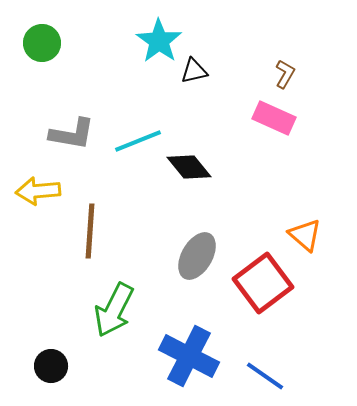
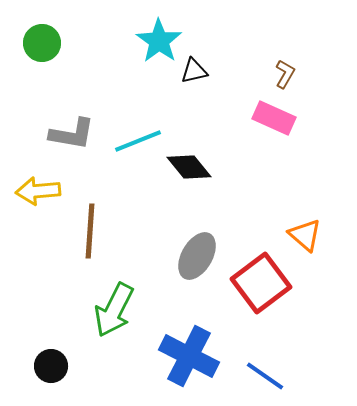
red square: moved 2 px left
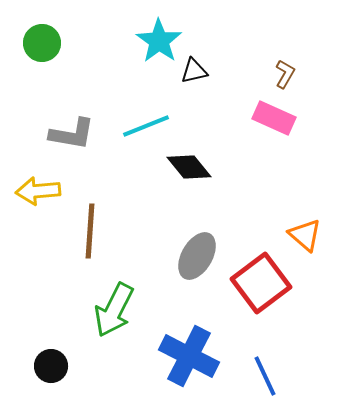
cyan line: moved 8 px right, 15 px up
blue line: rotated 30 degrees clockwise
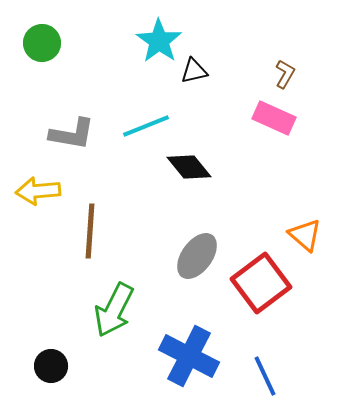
gray ellipse: rotated 6 degrees clockwise
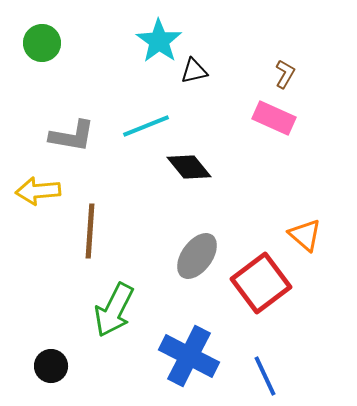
gray L-shape: moved 2 px down
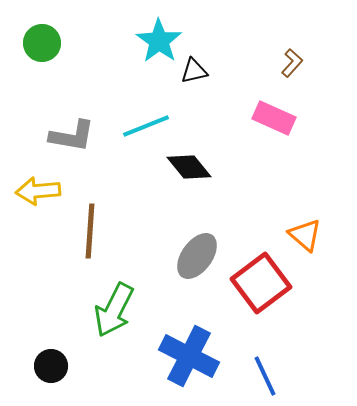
brown L-shape: moved 7 px right, 11 px up; rotated 12 degrees clockwise
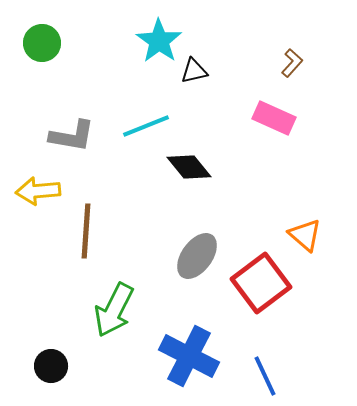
brown line: moved 4 px left
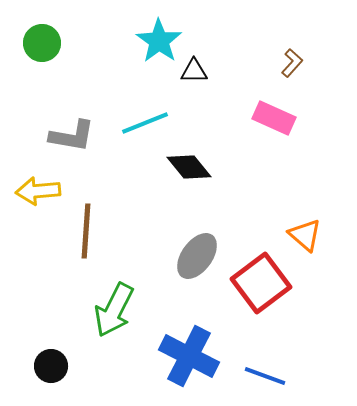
black triangle: rotated 12 degrees clockwise
cyan line: moved 1 px left, 3 px up
blue line: rotated 45 degrees counterclockwise
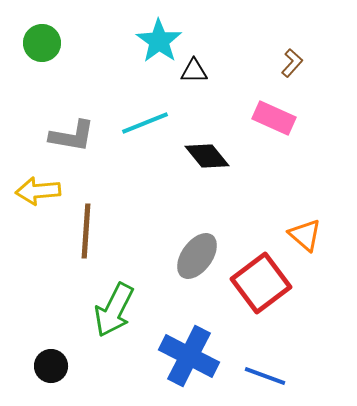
black diamond: moved 18 px right, 11 px up
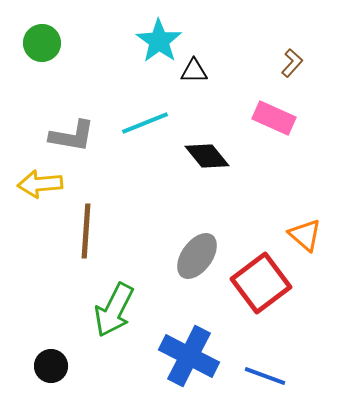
yellow arrow: moved 2 px right, 7 px up
